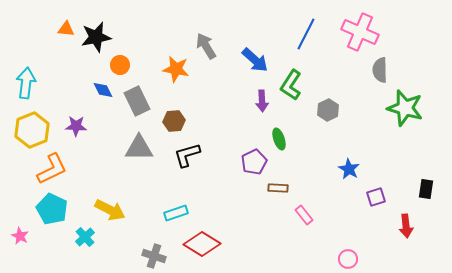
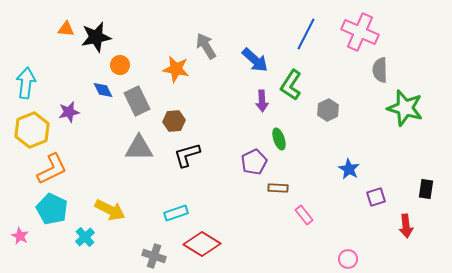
purple star: moved 7 px left, 14 px up; rotated 15 degrees counterclockwise
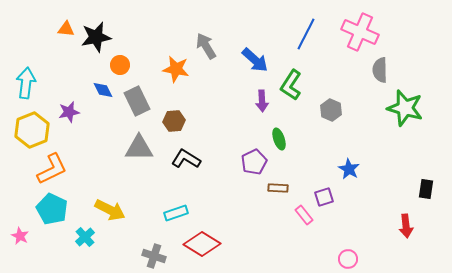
gray hexagon: moved 3 px right; rotated 10 degrees counterclockwise
black L-shape: moved 1 px left, 4 px down; rotated 48 degrees clockwise
purple square: moved 52 px left
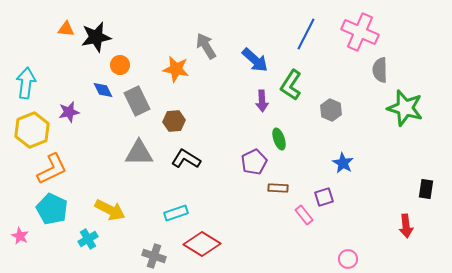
gray triangle: moved 5 px down
blue star: moved 6 px left, 6 px up
cyan cross: moved 3 px right, 2 px down; rotated 12 degrees clockwise
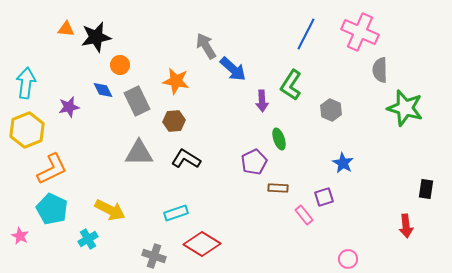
blue arrow: moved 22 px left, 9 px down
orange star: moved 12 px down
purple star: moved 5 px up
yellow hexagon: moved 5 px left
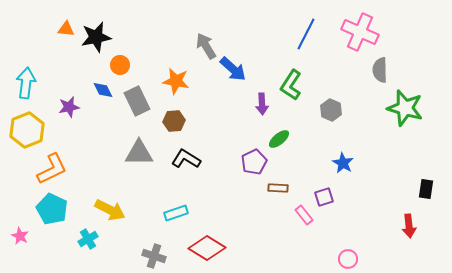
purple arrow: moved 3 px down
green ellipse: rotated 70 degrees clockwise
red arrow: moved 3 px right
red diamond: moved 5 px right, 4 px down
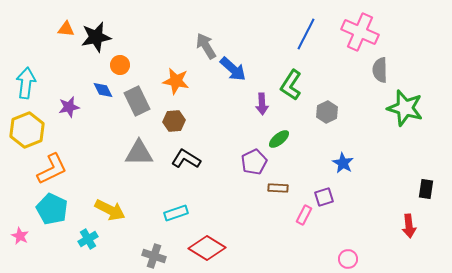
gray hexagon: moved 4 px left, 2 px down; rotated 10 degrees clockwise
pink rectangle: rotated 66 degrees clockwise
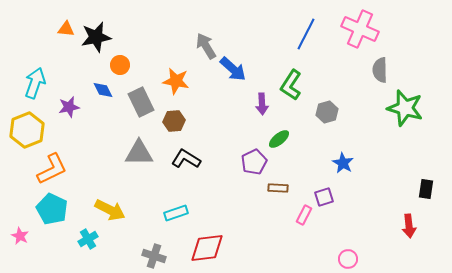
pink cross: moved 3 px up
cyan arrow: moved 9 px right; rotated 12 degrees clockwise
gray rectangle: moved 4 px right, 1 px down
gray hexagon: rotated 10 degrees clockwise
red diamond: rotated 39 degrees counterclockwise
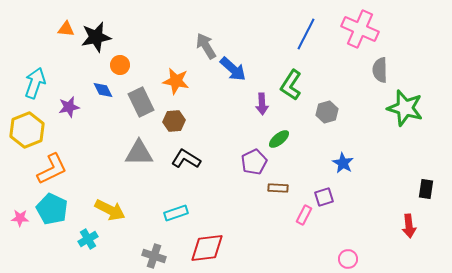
pink star: moved 18 px up; rotated 24 degrees counterclockwise
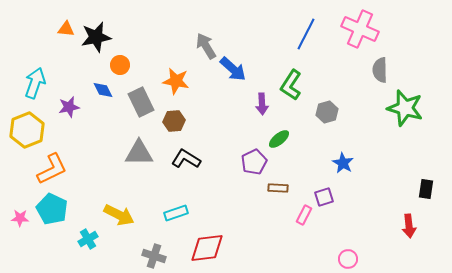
yellow arrow: moved 9 px right, 5 px down
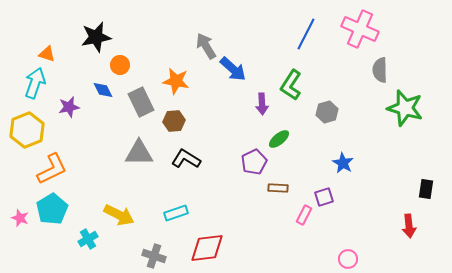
orange triangle: moved 19 px left, 25 px down; rotated 12 degrees clockwise
cyan pentagon: rotated 16 degrees clockwise
pink star: rotated 18 degrees clockwise
